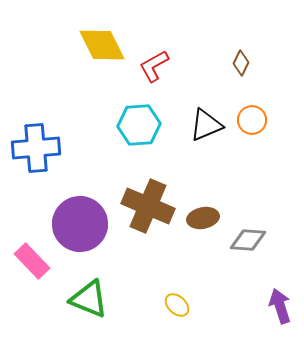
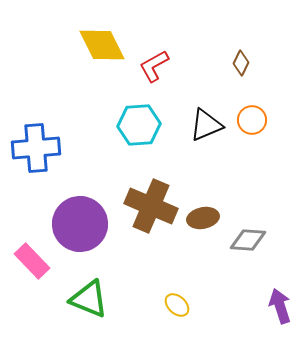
brown cross: moved 3 px right
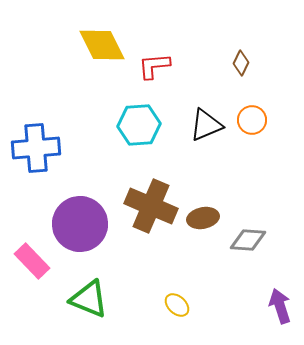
red L-shape: rotated 24 degrees clockwise
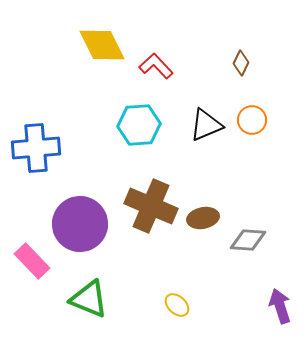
red L-shape: moved 2 px right; rotated 52 degrees clockwise
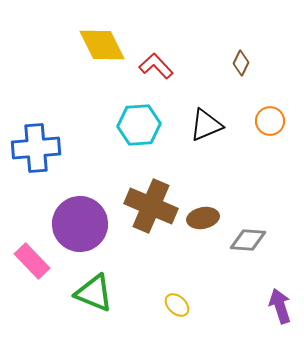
orange circle: moved 18 px right, 1 px down
green triangle: moved 5 px right, 6 px up
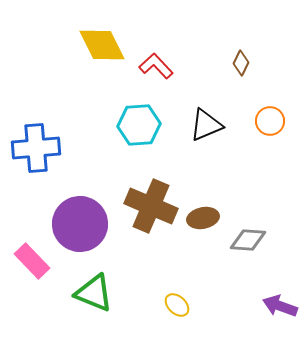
purple arrow: rotated 52 degrees counterclockwise
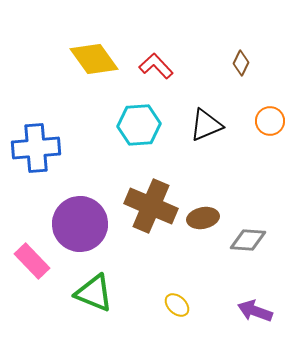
yellow diamond: moved 8 px left, 14 px down; rotated 9 degrees counterclockwise
purple arrow: moved 25 px left, 5 px down
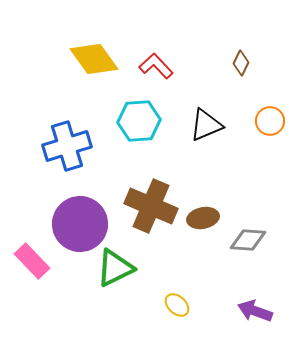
cyan hexagon: moved 4 px up
blue cross: moved 31 px right, 2 px up; rotated 12 degrees counterclockwise
green triangle: moved 21 px right, 25 px up; rotated 48 degrees counterclockwise
